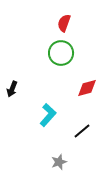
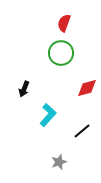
black arrow: moved 12 px right
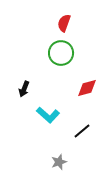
cyan L-shape: rotated 90 degrees clockwise
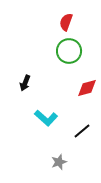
red semicircle: moved 2 px right, 1 px up
green circle: moved 8 px right, 2 px up
black arrow: moved 1 px right, 6 px up
cyan L-shape: moved 2 px left, 3 px down
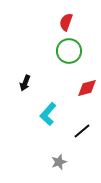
cyan L-shape: moved 2 px right, 4 px up; rotated 90 degrees clockwise
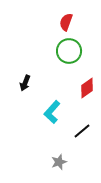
red diamond: rotated 20 degrees counterclockwise
cyan L-shape: moved 4 px right, 2 px up
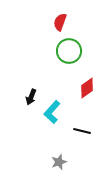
red semicircle: moved 6 px left
black arrow: moved 6 px right, 14 px down
black line: rotated 54 degrees clockwise
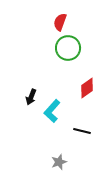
green circle: moved 1 px left, 3 px up
cyan L-shape: moved 1 px up
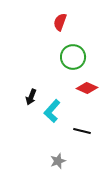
green circle: moved 5 px right, 9 px down
red diamond: rotated 60 degrees clockwise
gray star: moved 1 px left, 1 px up
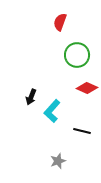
green circle: moved 4 px right, 2 px up
